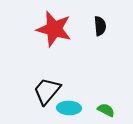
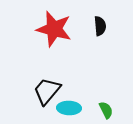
green semicircle: rotated 36 degrees clockwise
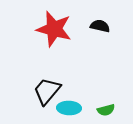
black semicircle: rotated 72 degrees counterclockwise
green semicircle: rotated 102 degrees clockwise
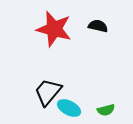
black semicircle: moved 2 px left
black trapezoid: moved 1 px right, 1 px down
cyan ellipse: rotated 25 degrees clockwise
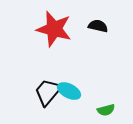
cyan ellipse: moved 17 px up
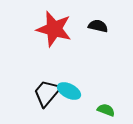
black trapezoid: moved 1 px left, 1 px down
green semicircle: rotated 144 degrees counterclockwise
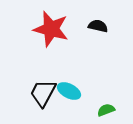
red star: moved 3 px left
black trapezoid: moved 4 px left; rotated 12 degrees counterclockwise
green semicircle: rotated 42 degrees counterclockwise
